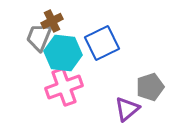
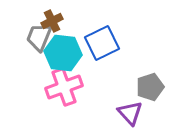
purple triangle: moved 3 px right, 4 px down; rotated 32 degrees counterclockwise
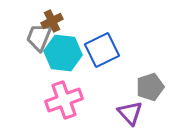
blue square: moved 7 px down
pink cross: moved 13 px down
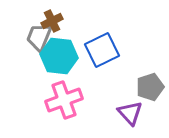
cyan hexagon: moved 4 px left, 3 px down
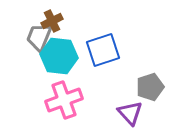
blue square: moved 1 px right; rotated 8 degrees clockwise
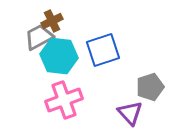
gray trapezoid: rotated 40 degrees clockwise
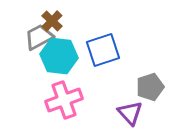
brown cross: rotated 20 degrees counterclockwise
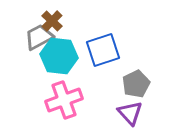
gray pentagon: moved 14 px left, 3 px up; rotated 8 degrees counterclockwise
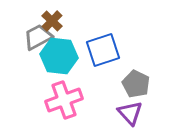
gray trapezoid: moved 1 px left
gray pentagon: rotated 20 degrees counterclockwise
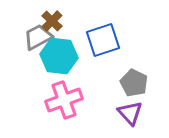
blue square: moved 10 px up
gray pentagon: moved 2 px left, 1 px up
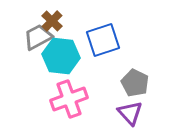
cyan hexagon: moved 2 px right
gray pentagon: moved 1 px right
pink cross: moved 5 px right, 1 px up
